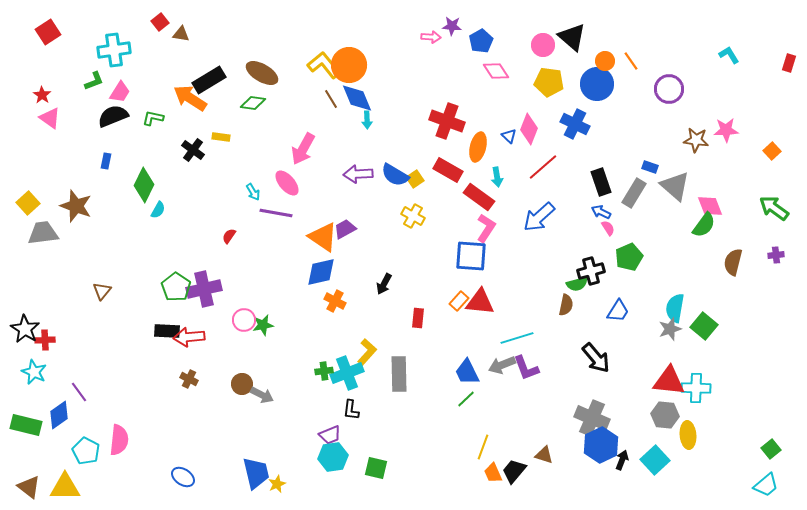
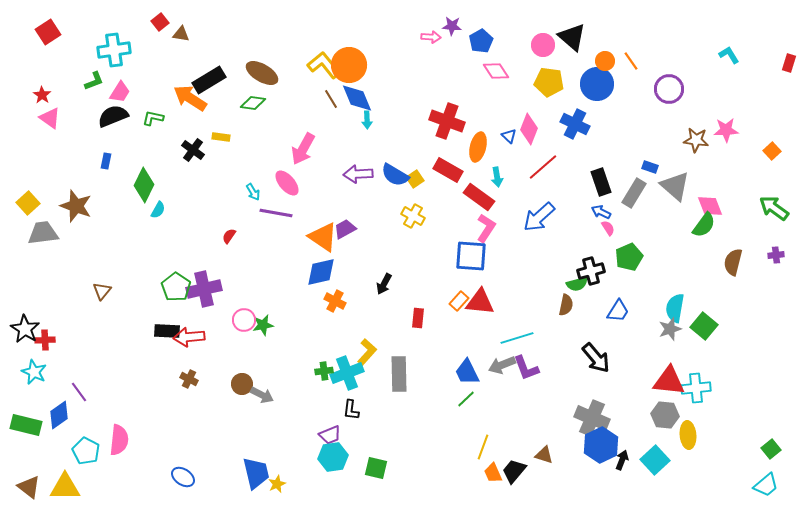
cyan cross at (696, 388): rotated 8 degrees counterclockwise
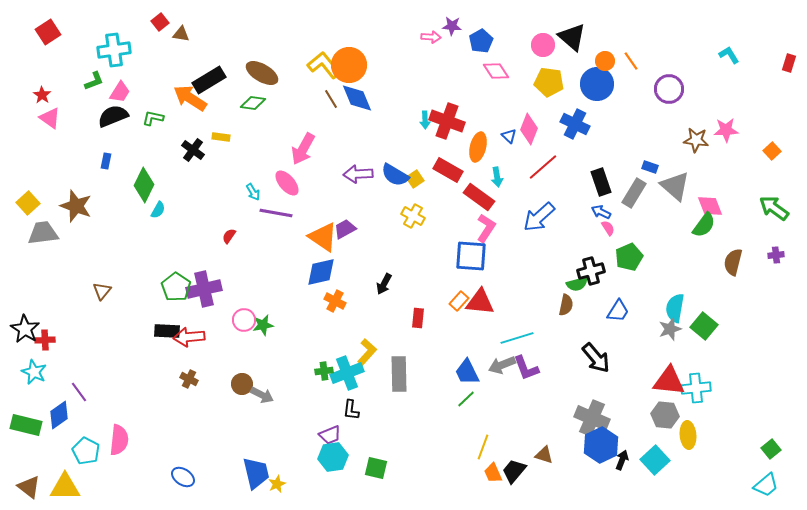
cyan arrow at (367, 120): moved 58 px right
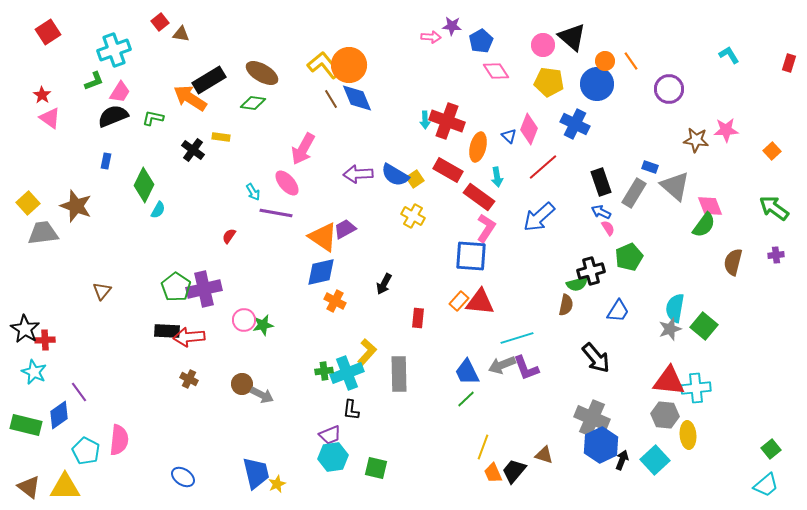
cyan cross at (114, 50): rotated 12 degrees counterclockwise
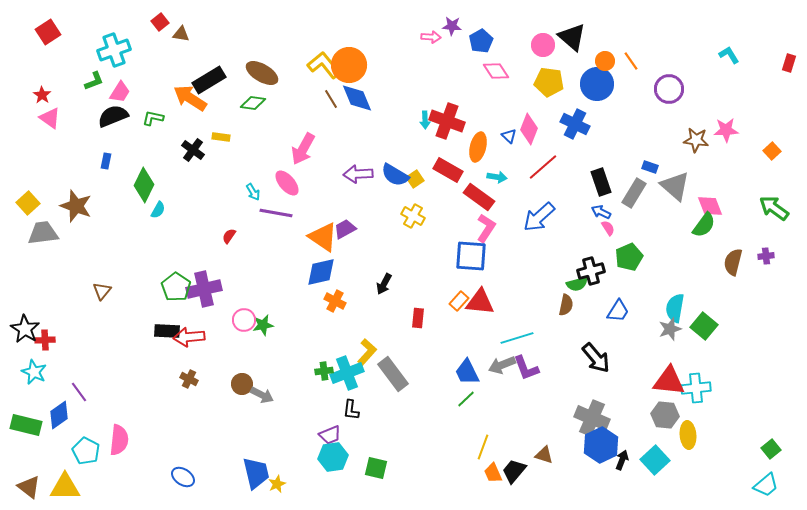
cyan arrow at (497, 177): rotated 72 degrees counterclockwise
purple cross at (776, 255): moved 10 px left, 1 px down
gray rectangle at (399, 374): moved 6 px left; rotated 36 degrees counterclockwise
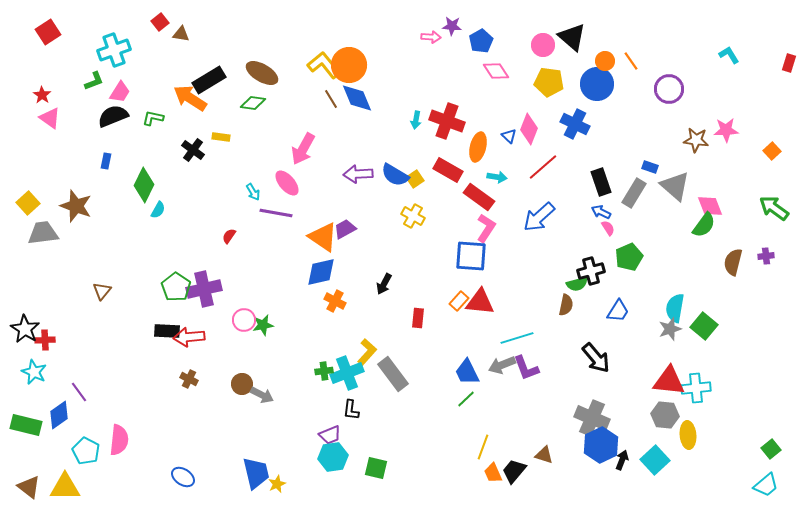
cyan arrow at (425, 120): moved 9 px left; rotated 12 degrees clockwise
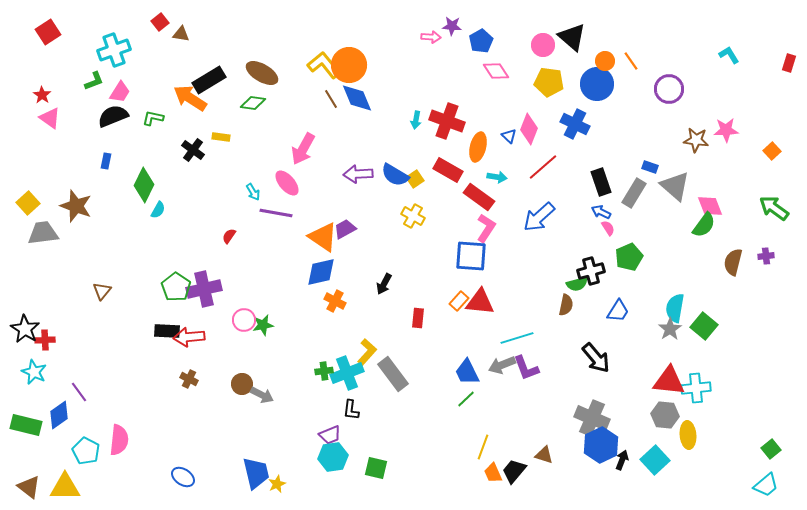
gray star at (670, 329): rotated 15 degrees counterclockwise
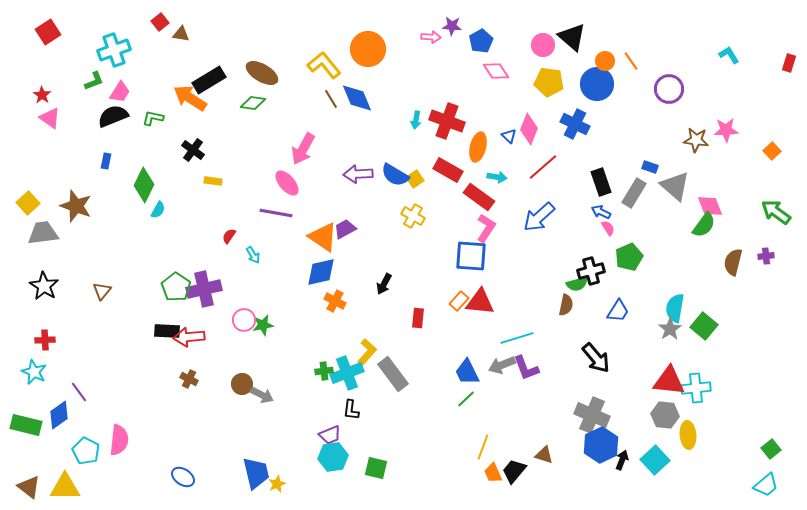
orange circle at (349, 65): moved 19 px right, 16 px up
yellow rectangle at (221, 137): moved 8 px left, 44 px down
cyan arrow at (253, 192): moved 63 px down
green arrow at (774, 208): moved 2 px right, 4 px down
black star at (25, 329): moved 19 px right, 43 px up
gray cross at (592, 418): moved 3 px up
